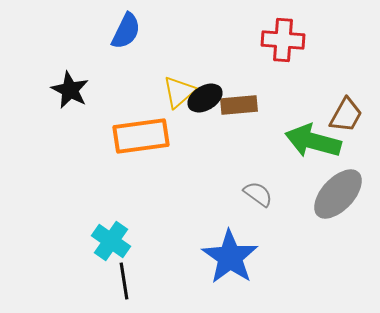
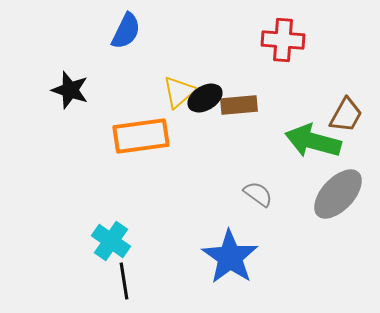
black star: rotated 9 degrees counterclockwise
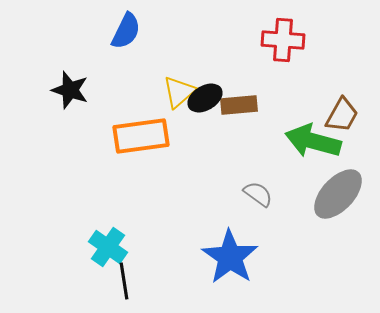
brown trapezoid: moved 4 px left
cyan cross: moved 3 px left, 6 px down
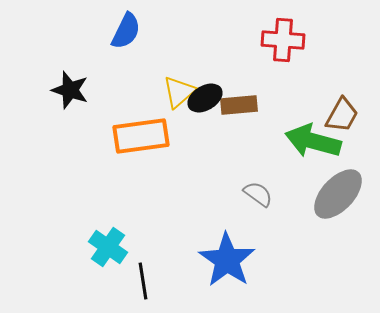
blue star: moved 3 px left, 3 px down
black line: moved 19 px right
